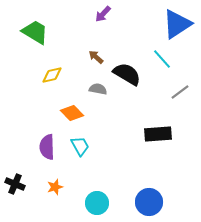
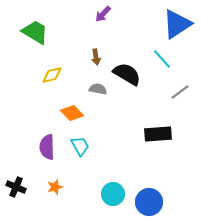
brown arrow: rotated 140 degrees counterclockwise
black cross: moved 1 px right, 3 px down
cyan circle: moved 16 px right, 9 px up
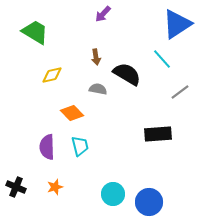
cyan trapezoid: rotated 15 degrees clockwise
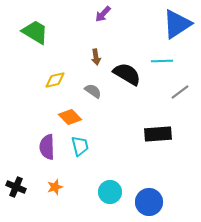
cyan line: moved 2 px down; rotated 50 degrees counterclockwise
yellow diamond: moved 3 px right, 5 px down
gray semicircle: moved 5 px left, 2 px down; rotated 24 degrees clockwise
orange diamond: moved 2 px left, 4 px down
cyan circle: moved 3 px left, 2 px up
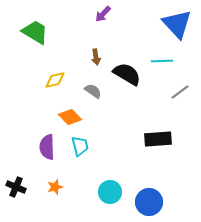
blue triangle: rotated 40 degrees counterclockwise
black rectangle: moved 5 px down
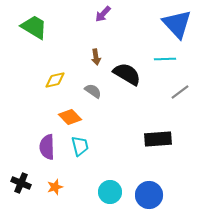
green trapezoid: moved 1 px left, 5 px up
cyan line: moved 3 px right, 2 px up
black cross: moved 5 px right, 4 px up
blue circle: moved 7 px up
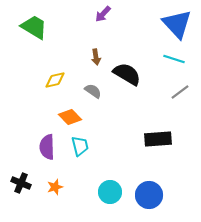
cyan line: moved 9 px right; rotated 20 degrees clockwise
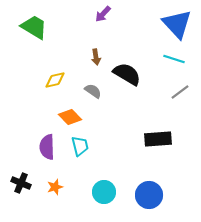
cyan circle: moved 6 px left
